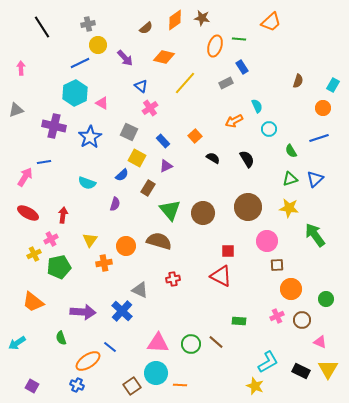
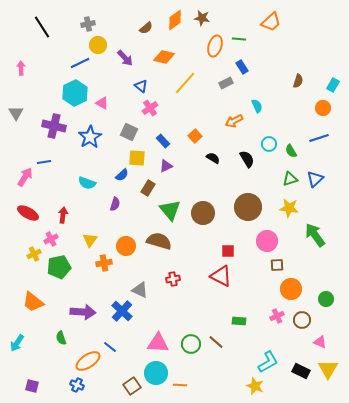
gray triangle at (16, 110): moved 3 px down; rotated 42 degrees counterclockwise
cyan circle at (269, 129): moved 15 px down
yellow square at (137, 158): rotated 24 degrees counterclockwise
cyan arrow at (17, 343): rotated 24 degrees counterclockwise
purple square at (32, 386): rotated 16 degrees counterclockwise
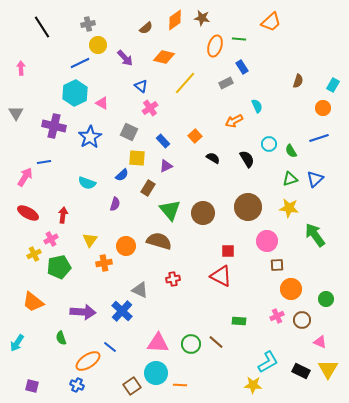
yellow star at (255, 386): moved 2 px left, 1 px up; rotated 18 degrees counterclockwise
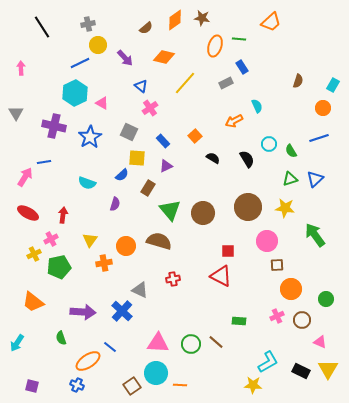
yellow star at (289, 208): moved 4 px left
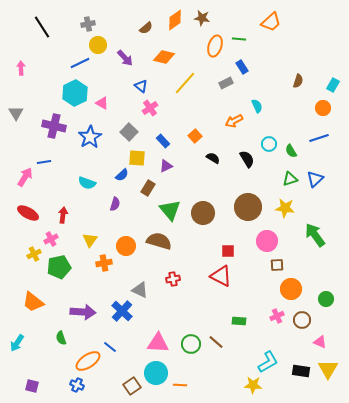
gray square at (129, 132): rotated 18 degrees clockwise
black rectangle at (301, 371): rotated 18 degrees counterclockwise
